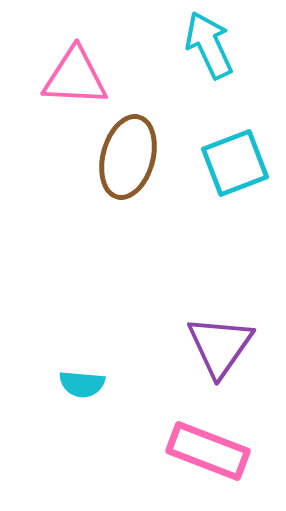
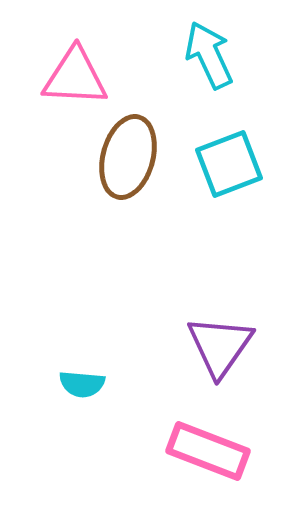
cyan arrow: moved 10 px down
cyan square: moved 6 px left, 1 px down
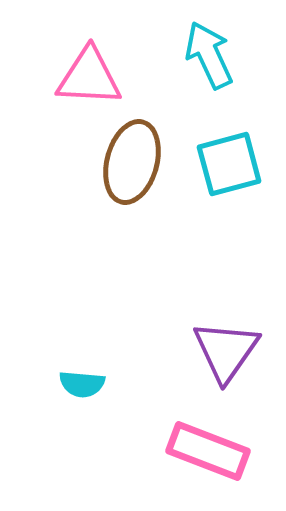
pink triangle: moved 14 px right
brown ellipse: moved 4 px right, 5 px down
cyan square: rotated 6 degrees clockwise
purple triangle: moved 6 px right, 5 px down
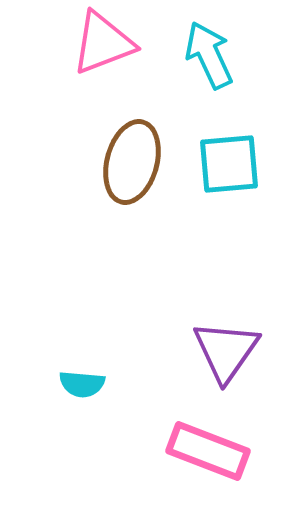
pink triangle: moved 14 px right, 34 px up; rotated 24 degrees counterclockwise
cyan square: rotated 10 degrees clockwise
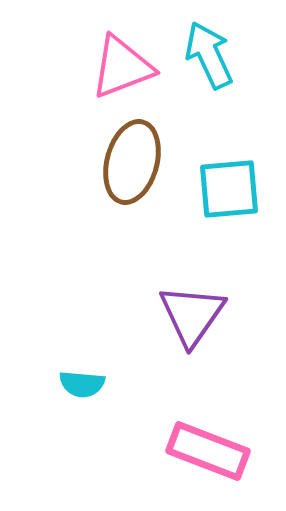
pink triangle: moved 19 px right, 24 px down
cyan square: moved 25 px down
purple triangle: moved 34 px left, 36 px up
